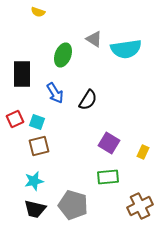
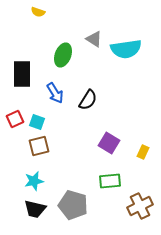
green rectangle: moved 2 px right, 4 px down
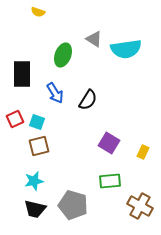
brown cross: rotated 35 degrees counterclockwise
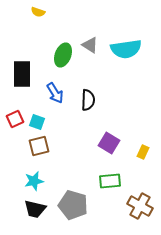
gray triangle: moved 4 px left, 6 px down
black semicircle: rotated 30 degrees counterclockwise
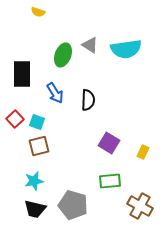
red square: rotated 18 degrees counterclockwise
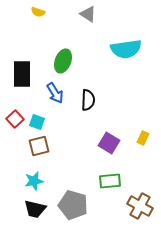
gray triangle: moved 2 px left, 31 px up
green ellipse: moved 6 px down
yellow rectangle: moved 14 px up
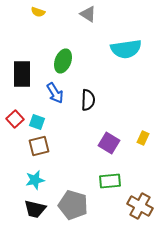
cyan star: moved 1 px right, 1 px up
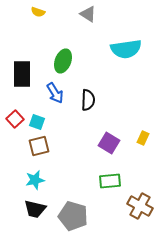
gray pentagon: moved 11 px down
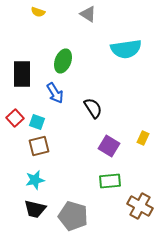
black semicircle: moved 5 px right, 8 px down; rotated 35 degrees counterclockwise
red square: moved 1 px up
purple square: moved 3 px down
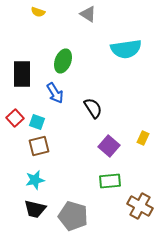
purple square: rotated 10 degrees clockwise
